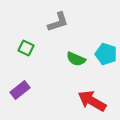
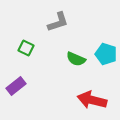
purple rectangle: moved 4 px left, 4 px up
red arrow: moved 1 px up; rotated 16 degrees counterclockwise
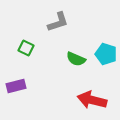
purple rectangle: rotated 24 degrees clockwise
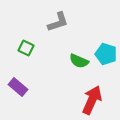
green semicircle: moved 3 px right, 2 px down
purple rectangle: moved 2 px right, 1 px down; rotated 54 degrees clockwise
red arrow: rotated 100 degrees clockwise
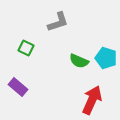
cyan pentagon: moved 4 px down
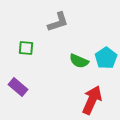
green square: rotated 21 degrees counterclockwise
cyan pentagon: rotated 20 degrees clockwise
